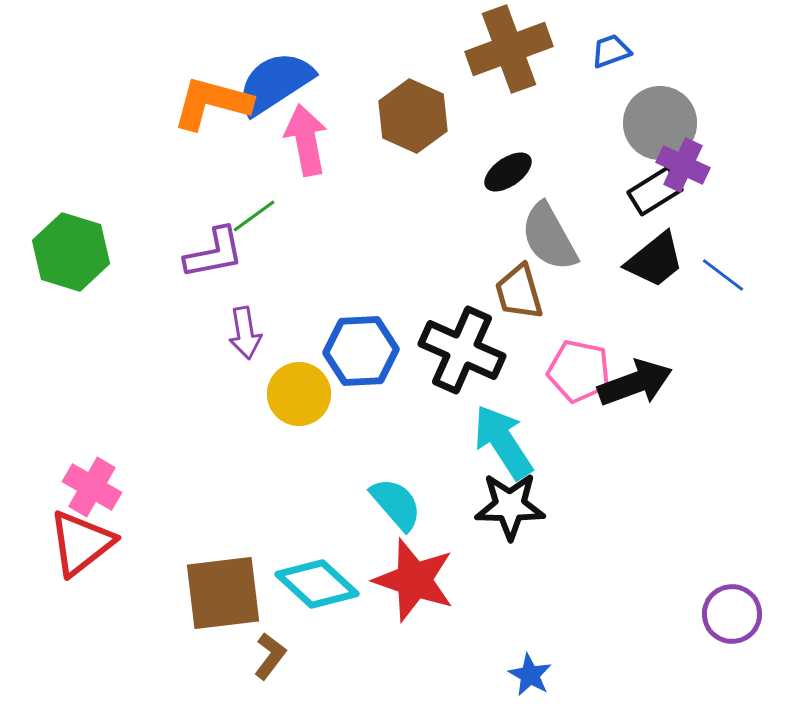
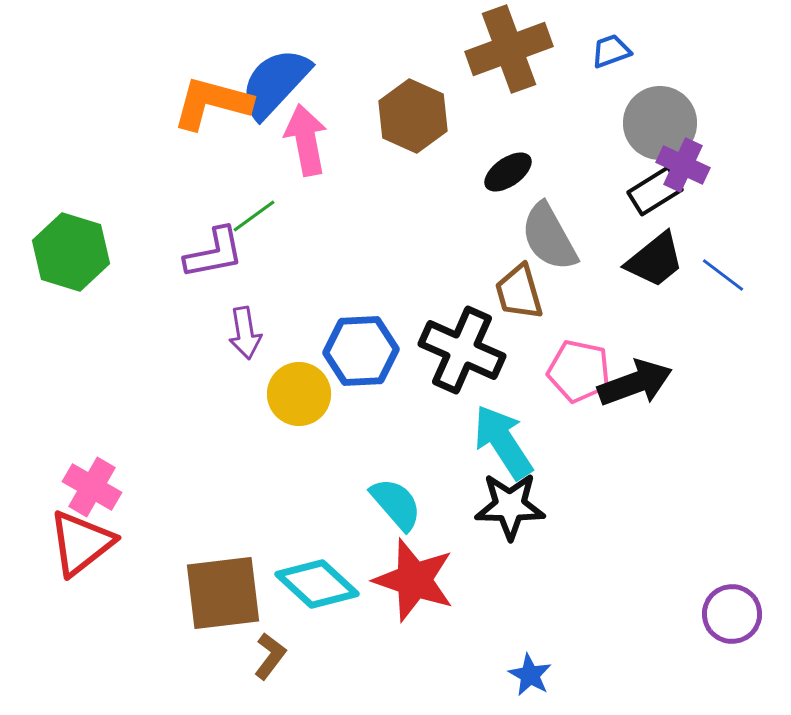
blue semicircle: rotated 14 degrees counterclockwise
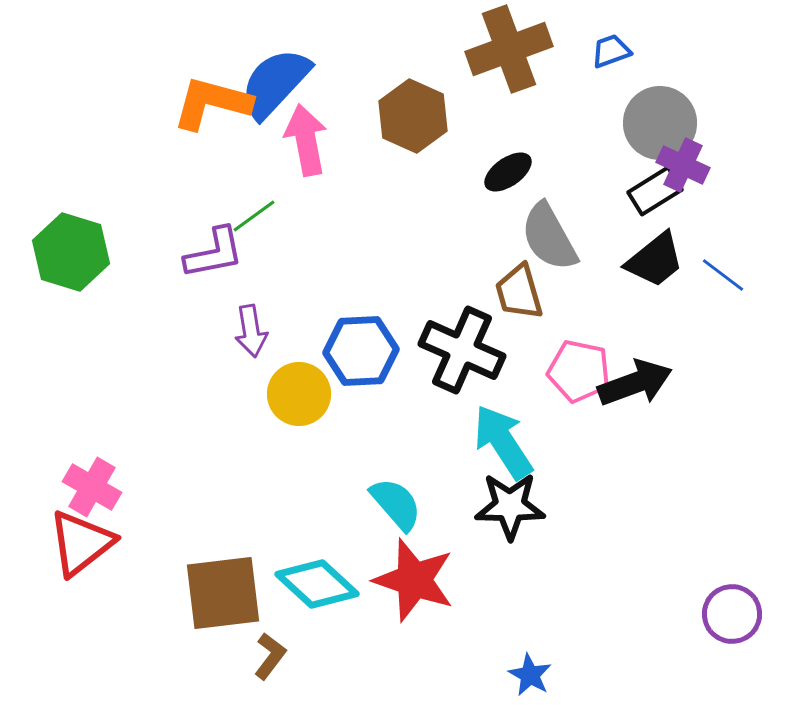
purple arrow: moved 6 px right, 2 px up
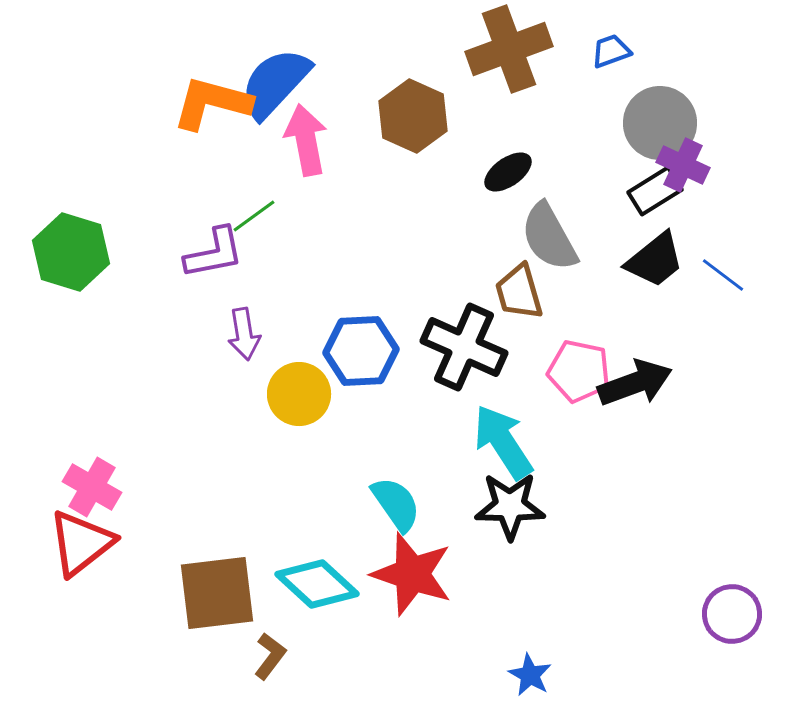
purple arrow: moved 7 px left, 3 px down
black cross: moved 2 px right, 3 px up
cyan semicircle: rotated 6 degrees clockwise
red star: moved 2 px left, 6 px up
brown square: moved 6 px left
